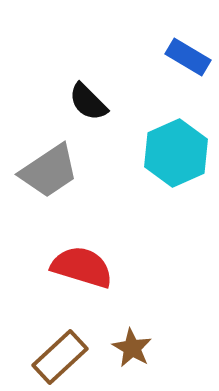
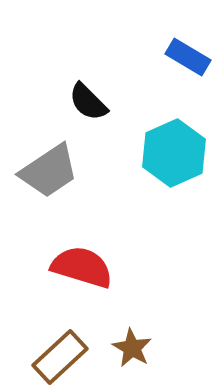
cyan hexagon: moved 2 px left
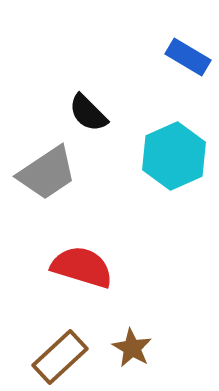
black semicircle: moved 11 px down
cyan hexagon: moved 3 px down
gray trapezoid: moved 2 px left, 2 px down
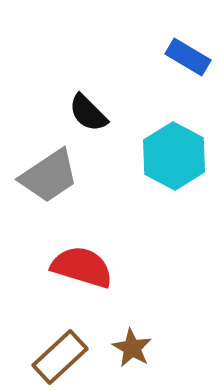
cyan hexagon: rotated 8 degrees counterclockwise
gray trapezoid: moved 2 px right, 3 px down
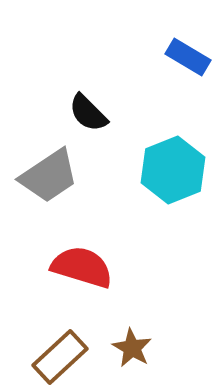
cyan hexagon: moved 1 px left, 14 px down; rotated 10 degrees clockwise
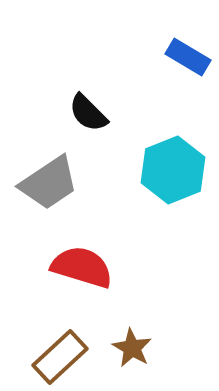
gray trapezoid: moved 7 px down
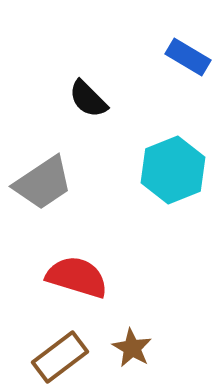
black semicircle: moved 14 px up
gray trapezoid: moved 6 px left
red semicircle: moved 5 px left, 10 px down
brown rectangle: rotated 6 degrees clockwise
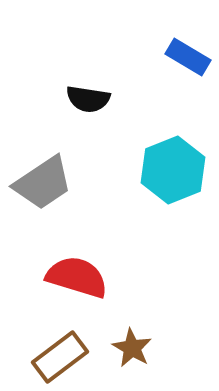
black semicircle: rotated 36 degrees counterclockwise
